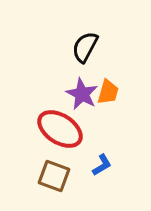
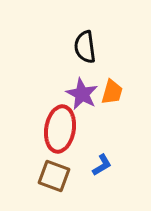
black semicircle: rotated 36 degrees counterclockwise
orange trapezoid: moved 4 px right
red ellipse: rotated 66 degrees clockwise
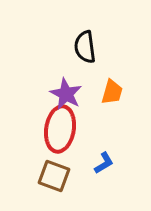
purple star: moved 16 px left
blue L-shape: moved 2 px right, 2 px up
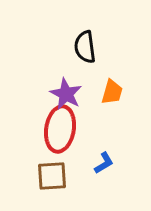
brown square: moved 2 px left; rotated 24 degrees counterclockwise
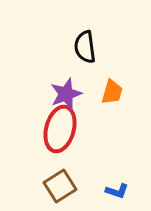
purple star: rotated 24 degrees clockwise
red ellipse: rotated 6 degrees clockwise
blue L-shape: moved 13 px right, 28 px down; rotated 50 degrees clockwise
brown square: moved 8 px right, 10 px down; rotated 28 degrees counterclockwise
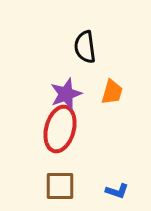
brown square: rotated 32 degrees clockwise
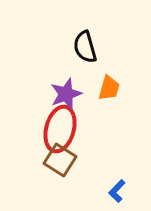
black semicircle: rotated 8 degrees counterclockwise
orange trapezoid: moved 3 px left, 4 px up
brown square: moved 26 px up; rotated 32 degrees clockwise
blue L-shape: rotated 115 degrees clockwise
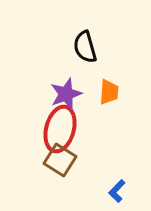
orange trapezoid: moved 4 px down; rotated 12 degrees counterclockwise
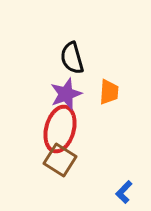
black semicircle: moved 13 px left, 11 px down
blue L-shape: moved 7 px right, 1 px down
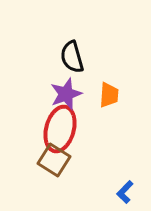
black semicircle: moved 1 px up
orange trapezoid: moved 3 px down
brown square: moved 6 px left
blue L-shape: moved 1 px right
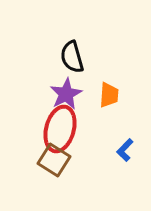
purple star: rotated 8 degrees counterclockwise
blue L-shape: moved 42 px up
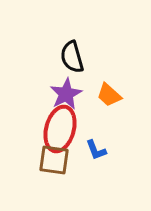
orange trapezoid: rotated 128 degrees clockwise
blue L-shape: moved 29 px left; rotated 65 degrees counterclockwise
brown square: rotated 24 degrees counterclockwise
